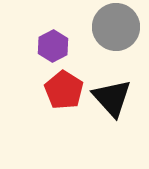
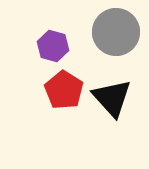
gray circle: moved 5 px down
purple hexagon: rotated 16 degrees counterclockwise
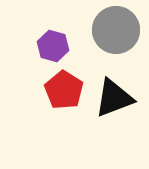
gray circle: moved 2 px up
black triangle: moved 2 px right; rotated 51 degrees clockwise
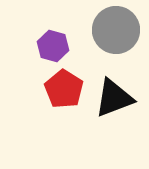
red pentagon: moved 1 px up
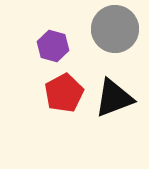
gray circle: moved 1 px left, 1 px up
red pentagon: moved 4 px down; rotated 12 degrees clockwise
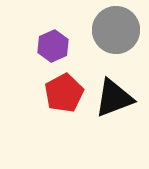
gray circle: moved 1 px right, 1 px down
purple hexagon: rotated 20 degrees clockwise
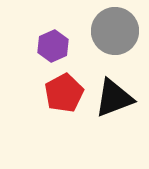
gray circle: moved 1 px left, 1 px down
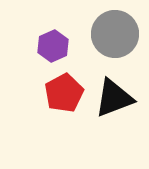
gray circle: moved 3 px down
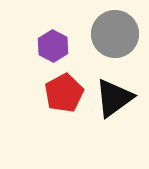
purple hexagon: rotated 8 degrees counterclockwise
black triangle: rotated 15 degrees counterclockwise
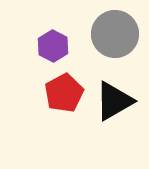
black triangle: moved 3 px down; rotated 6 degrees clockwise
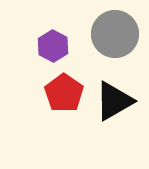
red pentagon: rotated 9 degrees counterclockwise
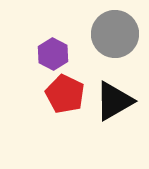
purple hexagon: moved 8 px down
red pentagon: moved 1 px right, 1 px down; rotated 9 degrees counterclockwise
